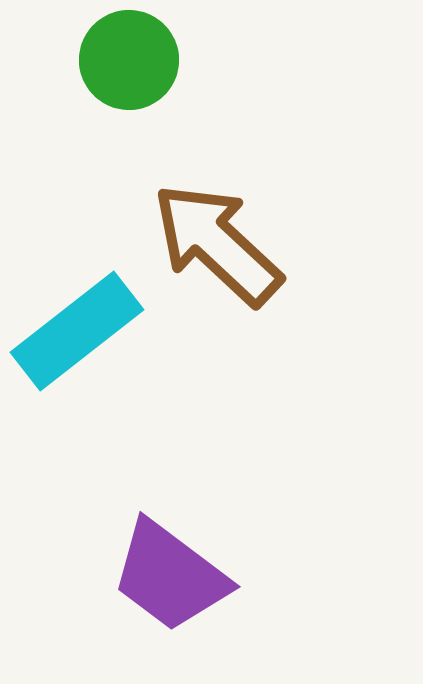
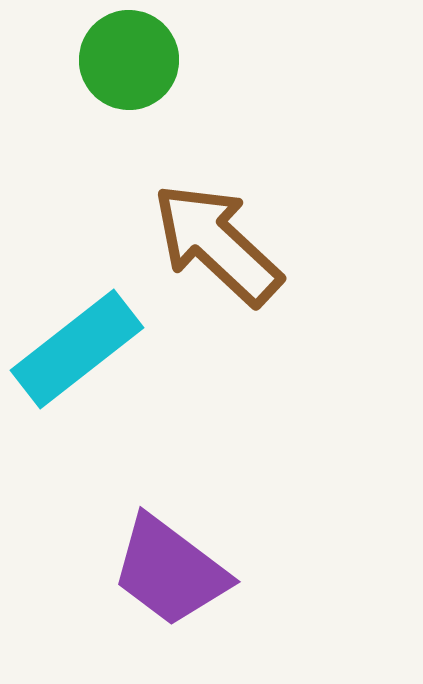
cyan rectangle: moved 18 px down
purple trapezoid: moved 5 px up
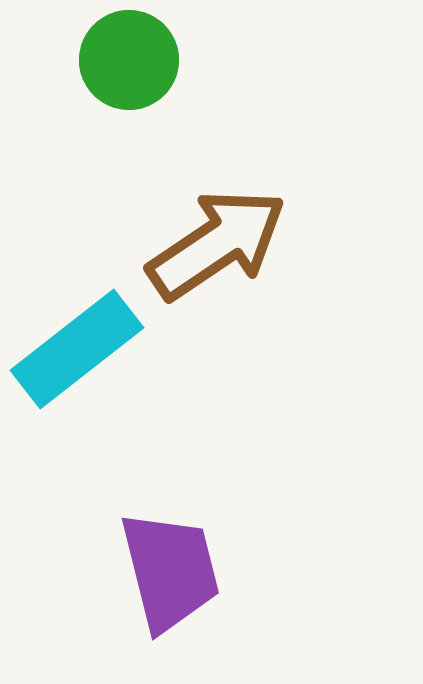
brown arrow: rotated 103 degrees clockwise
purple trapezoid: rotated 141 degrees counterclockwise
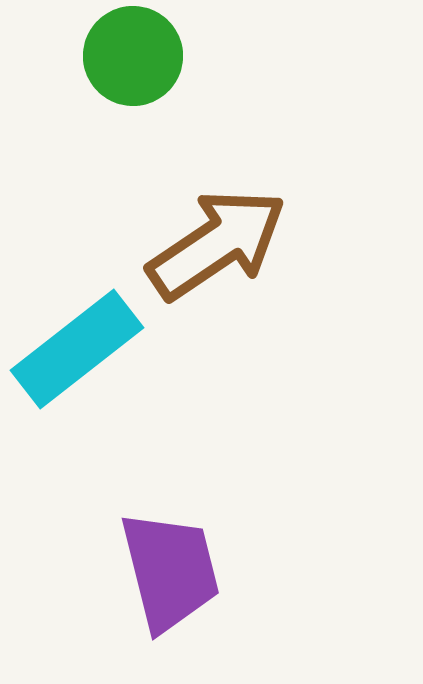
green circle: moved 4 px right, 4 px up
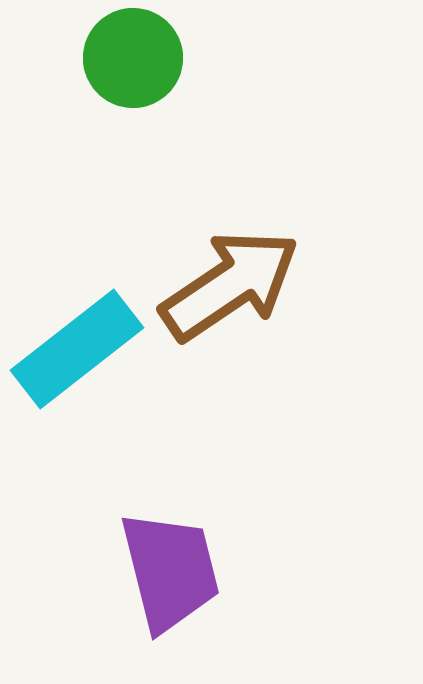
green circle: moved 2 px down
brown arrow: moved 13 px right, 41 px down
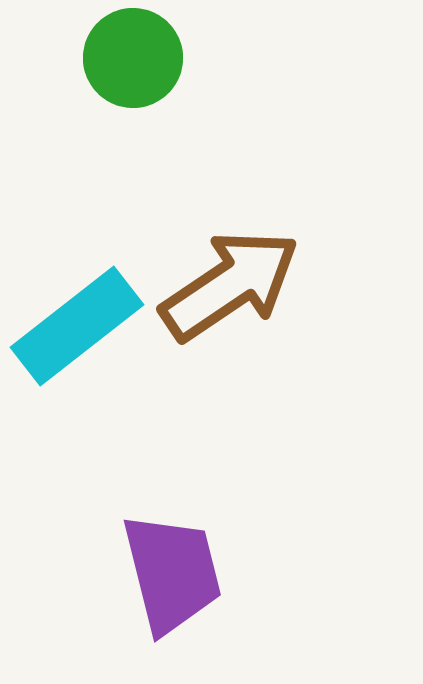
cyan rectangle: moved 23 px up
purple trapezoid: moved 2 px right, 2 px down
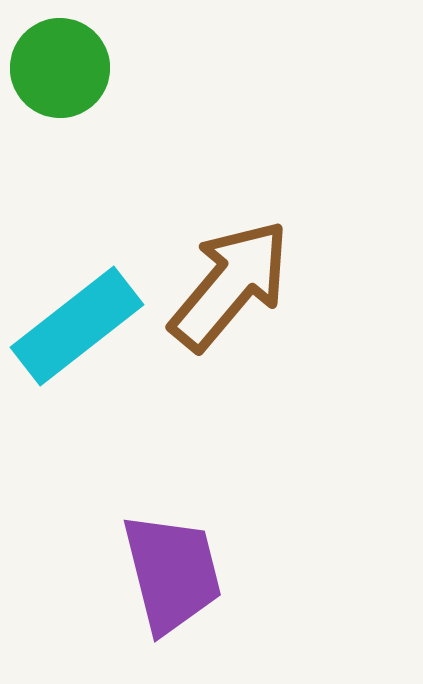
green circle: moved 73 px left, 10 px down
brown arrow: rotated 16 degrees counterclockwise
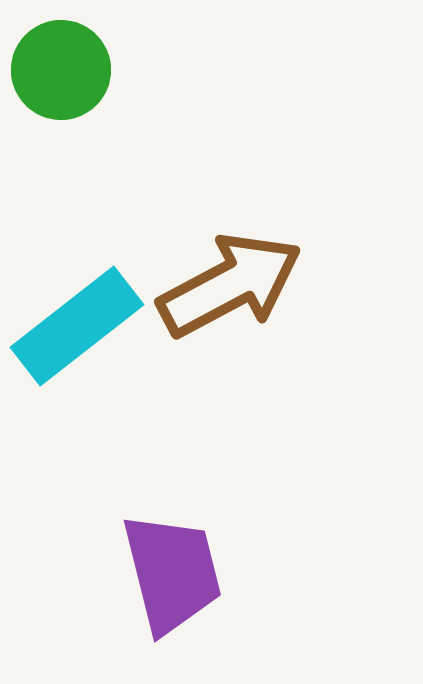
green circle: moved 1 px right, 2 px down
brown arrow: rotated 22 degrees clockwise
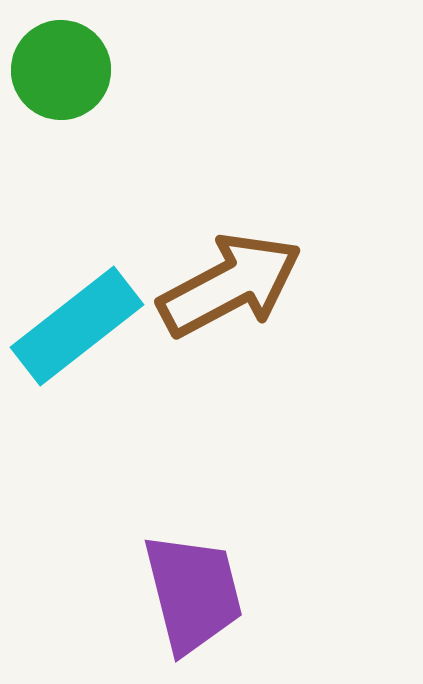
purple trapezoid: moved 21 px right, 20 px down
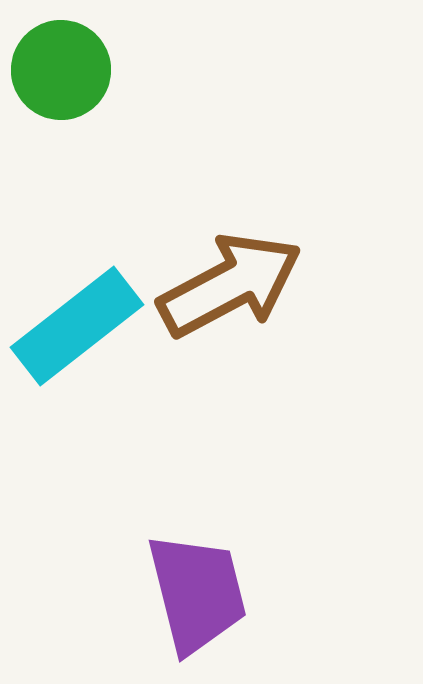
purple trapezoid: moved 4 px right
